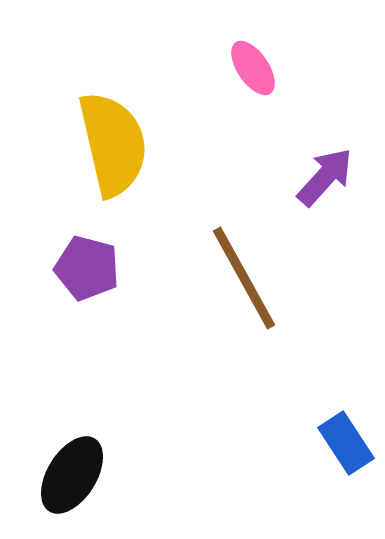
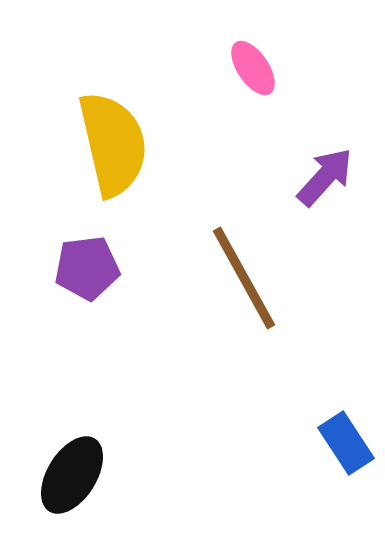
purple pentagon: rotated 22 degrees counterclockwise
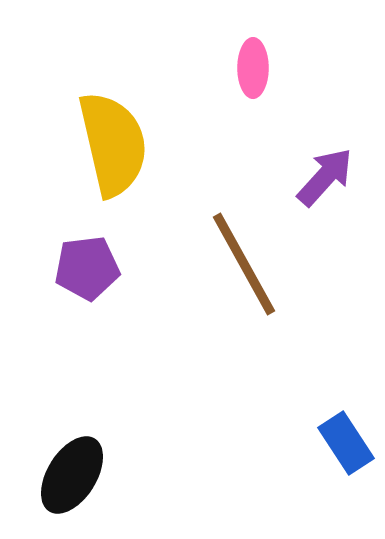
pink ellipse: rotated 34 degrees clockwise
brown line: moved 14 px up
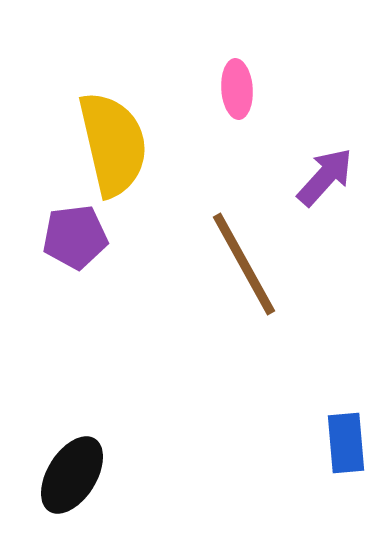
pink ellipse: moved 16 px left, 21 px down; rotated 4 degrees counterclockwise
purple pentagon: moved 12 px left, 31 px up
blue rectangle: rotated 28 degrees clockwise
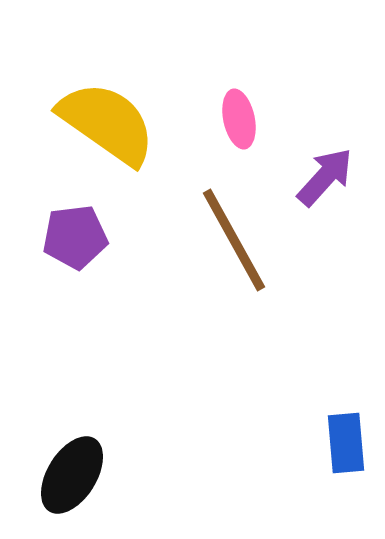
pink ellipse: moved 2 px right, 30 px down; rotated 8 degrees counterclockwise
yellow semicircle: moved 6 px left, 21 px up; rotated 42 degrees counterclockwise
brown line: moved 10 px left, 24 px up
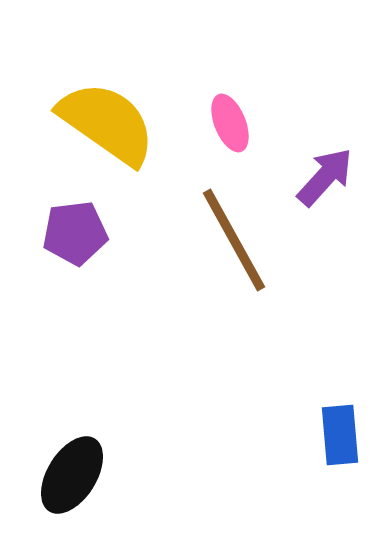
pink ellipse: moved 9 px left, 4 px down; rotated 10 degrees counterclockwise
purple pentagon: moved 4 px up
blue rectangle: moved 6 px left, 8 px up
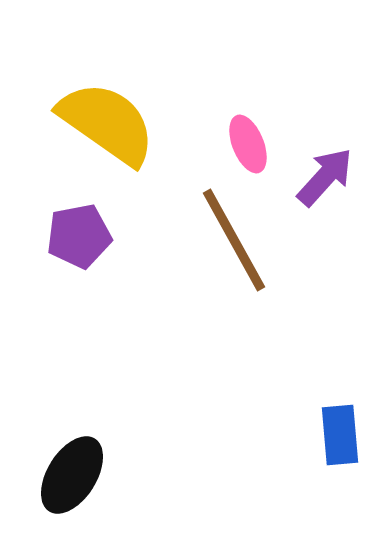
pink ellipse: moved 18 px right, 21 px down
purple pentagon: moved 4 px right, 3 px down; rotated 4 degrees counterclockwise
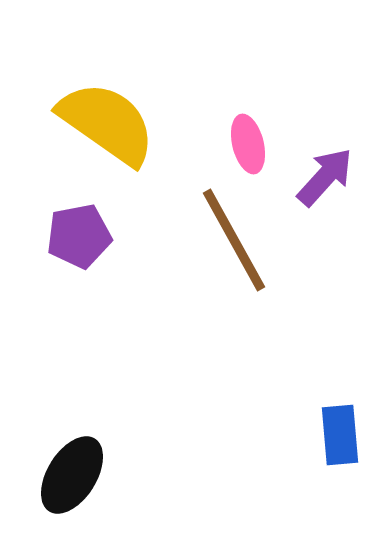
pink ellipse: rotated 8 degrees clockwise
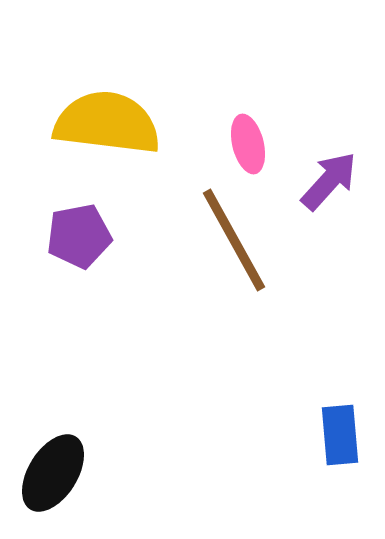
yellow semicircle: rotated 28 degrees counterclockwise
purple arrow: moved 4 px right, 4 px down
black ellipse: moved 19 px left, 2 px up
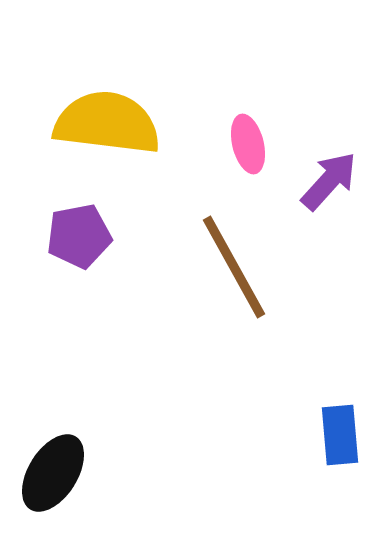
brown line: moved 27 px down
